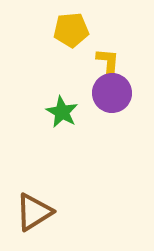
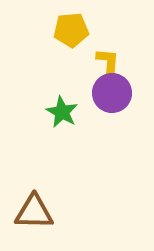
brown triangle: rotated 33 degrees clockwise
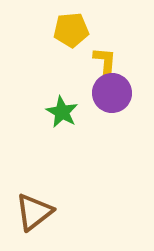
yellow L-shape: moved 3 px left, 1 px up
brown triangle: rotated 39 degrees counterclockwise
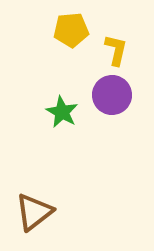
yellow L-shape: moved 11 px right, 12 px up; rotated 8 degrees clockwise
purple circle: moved 2 px down
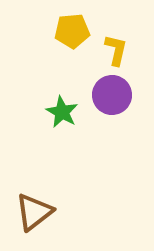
yellow pentagon: moved 1 px right, 1 px down
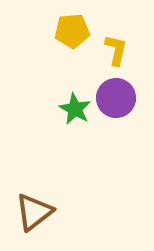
purple circle: moved 4 px right, 3 px down
green star: moved 13 px right, 3 px up
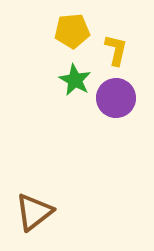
green star: moved 29 px up
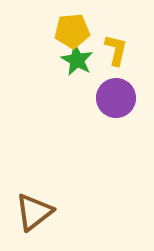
green star: moved 2 px right, 20 px up
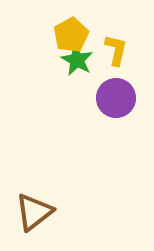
yellow pentagon: moved 1 px left, 4 px down; rotated 24 degrees counterclockwise
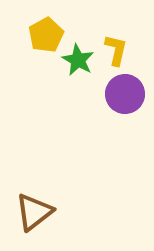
yellow pentagon: moved 25 px left
green star: moved 1 px right
purple circle: moved 9 px right, 4 px up
